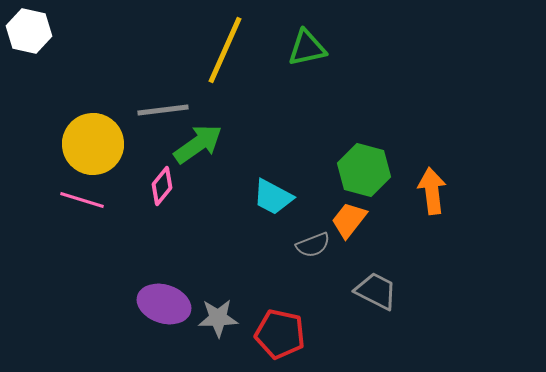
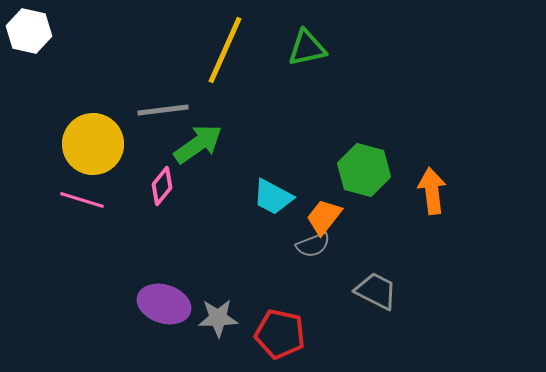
orange trapezoid: moved 25 px left, 3 px up
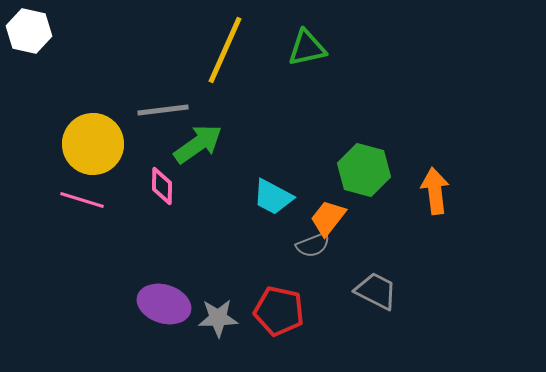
pink diamond: rotated 39 degrees counterclockwise
orange arrow: moved 3 px right
orange trapezoid: moved 4 px right, 1 px down
red pentagon: moved 1 px left, 23 px up
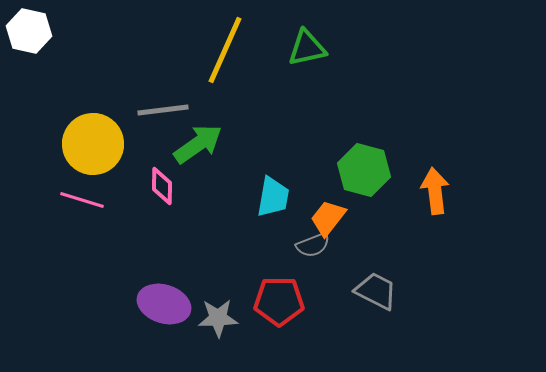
cyan trapezoid: rotated 108 degrees counterclockwise
red pentagon: moved 10 px up; rotated 12 degrees counterclockwise
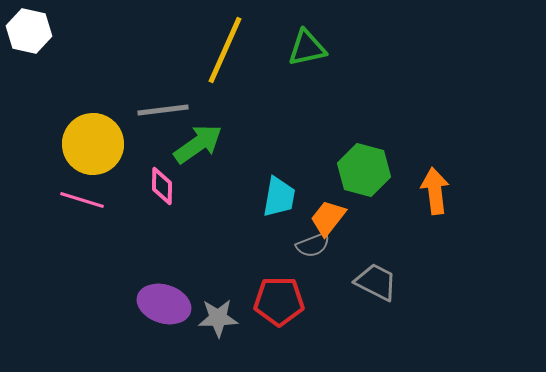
cyan trapezoid: moved 6 px right
gray trapezoid: moved 9 px up
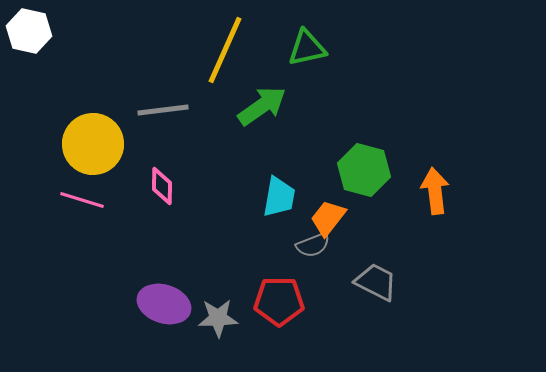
green arrow: moved 64 px right, 38 px up
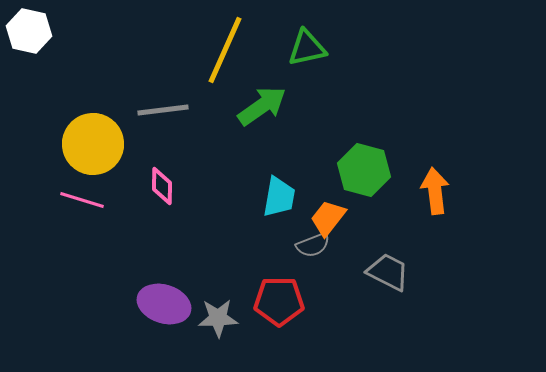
gray trapezoid: moved 12 px right, 10 px up
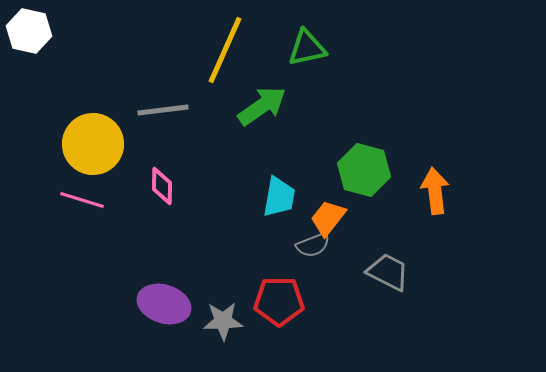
gray star: moved 5 px right, 3 px down
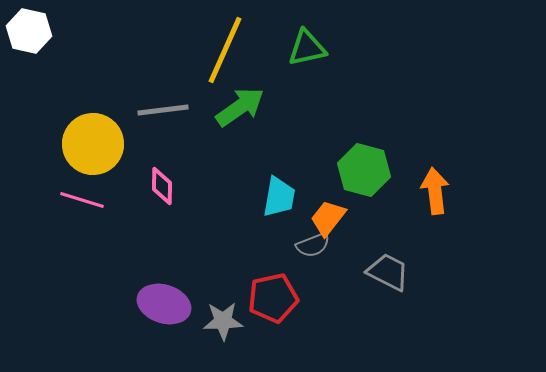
green arrow: moved 22 px left, 1 px down
red pentagon: moved 6 px left, 3 px up; rotated 12 degrees counterclockwise
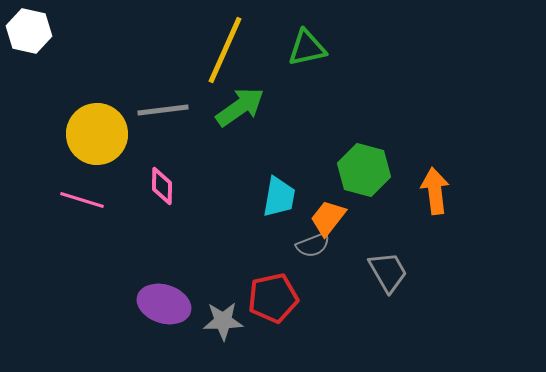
yellow circle: moved 4 px right, 10 px up
gray trapezoid: rotated 33 degrees clockwise
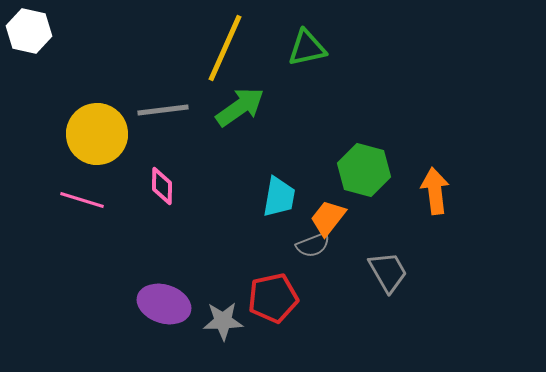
yellow line: moved 2 px up
